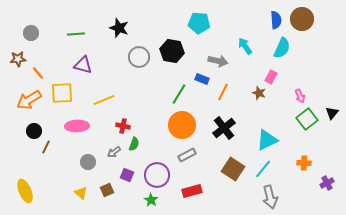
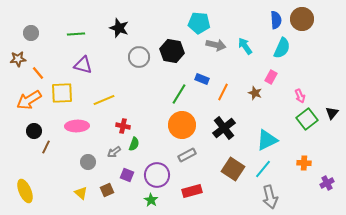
gray arrow at (218, 61): moved 2 px left, 16 px up
brown star at (259, 93): moved 4 px left
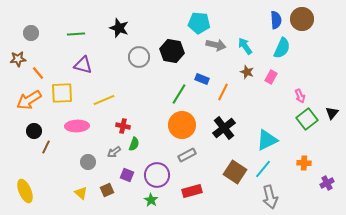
brown star at (255, 93): moved 8 px left, 21 px up
brown square at (233, 169): moved 2 px right, 3 px down
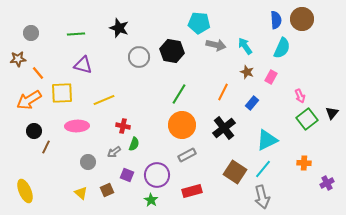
blue rectangle at (202, 79): moved 50 px right, 24 px down; rotated 72 degrees counterclockwise
gray arrow at (270, 197): moved 8 px left
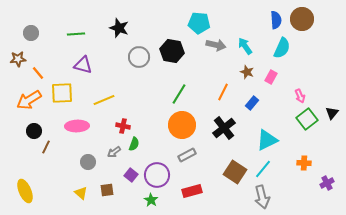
purple square at (127, 175): moved 4 px right; rotated 16 degrees clockwise
brown square at (107, 190): rotated 16 degrees clockwise
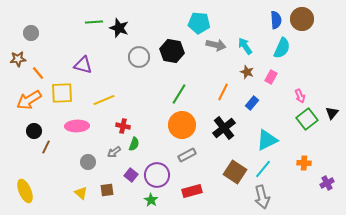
green line at (76, 34): moved 18 px right, 12 px up
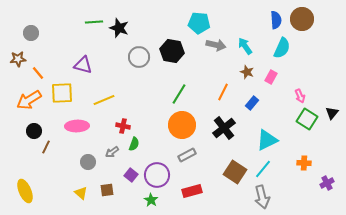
green square at (307, 119): rotated 20 degrees counterclockwise
gray arrow at (114, 152): moved 2 px left
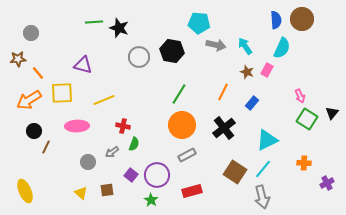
pink rectangle at (271, 77): moved 4 px left, 7 px up
